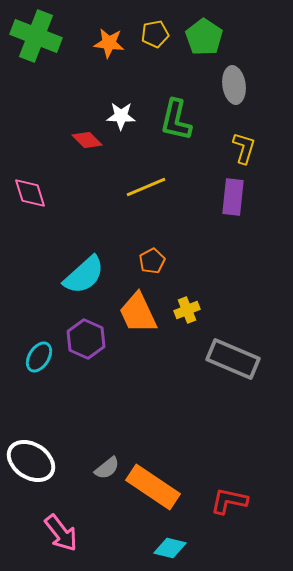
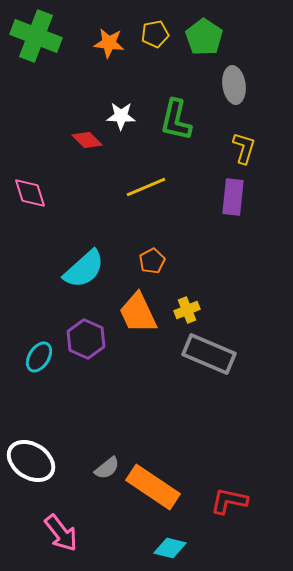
cyan semicircle: moved 6 px up
gray rectangle: moved 24 px left, 5 px up
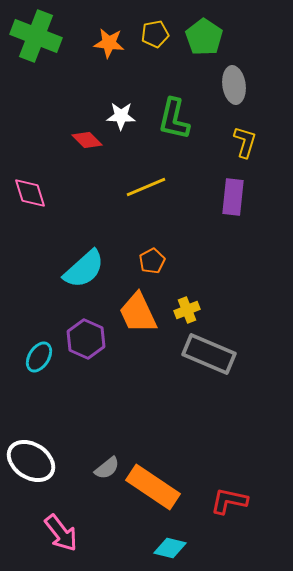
green L-shape: moved 2 px left, 1 px up
yellow L-shape: moved 1 px right, 6 px up
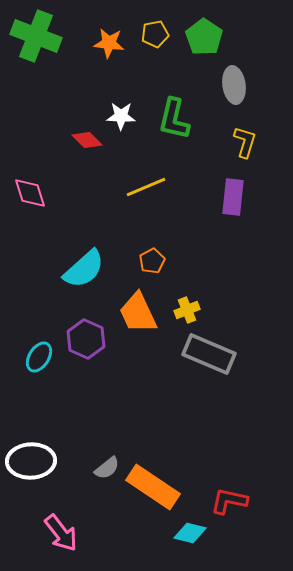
white ellipse: rotated 36 degrees counterclockwise
cyan diamond: moved 20 px right, 15 px up
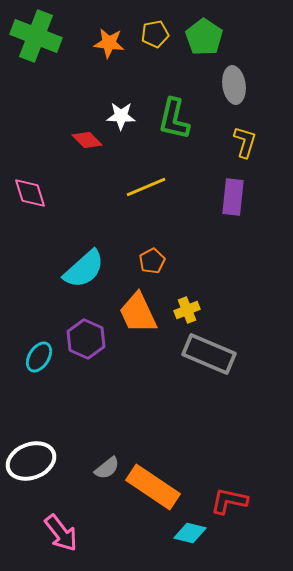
white ellipse: rotated 18 degrees counterclockwise
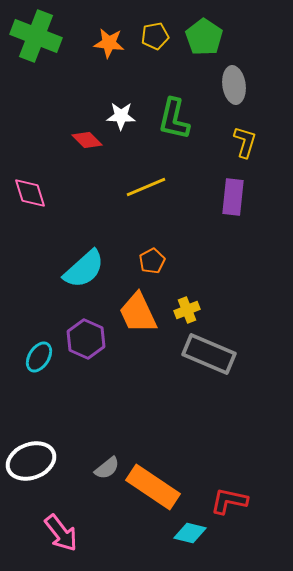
yellow pentagon: moved 2 px down
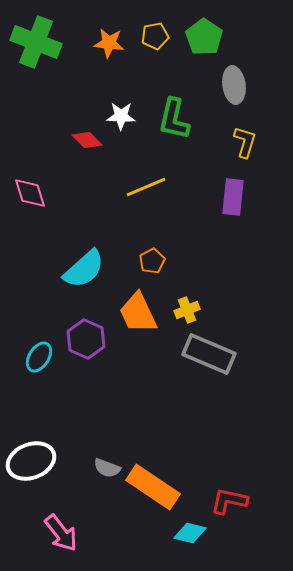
green cross: moved 6 px down
gray semicircle: rotated 60 degrees clockwise
